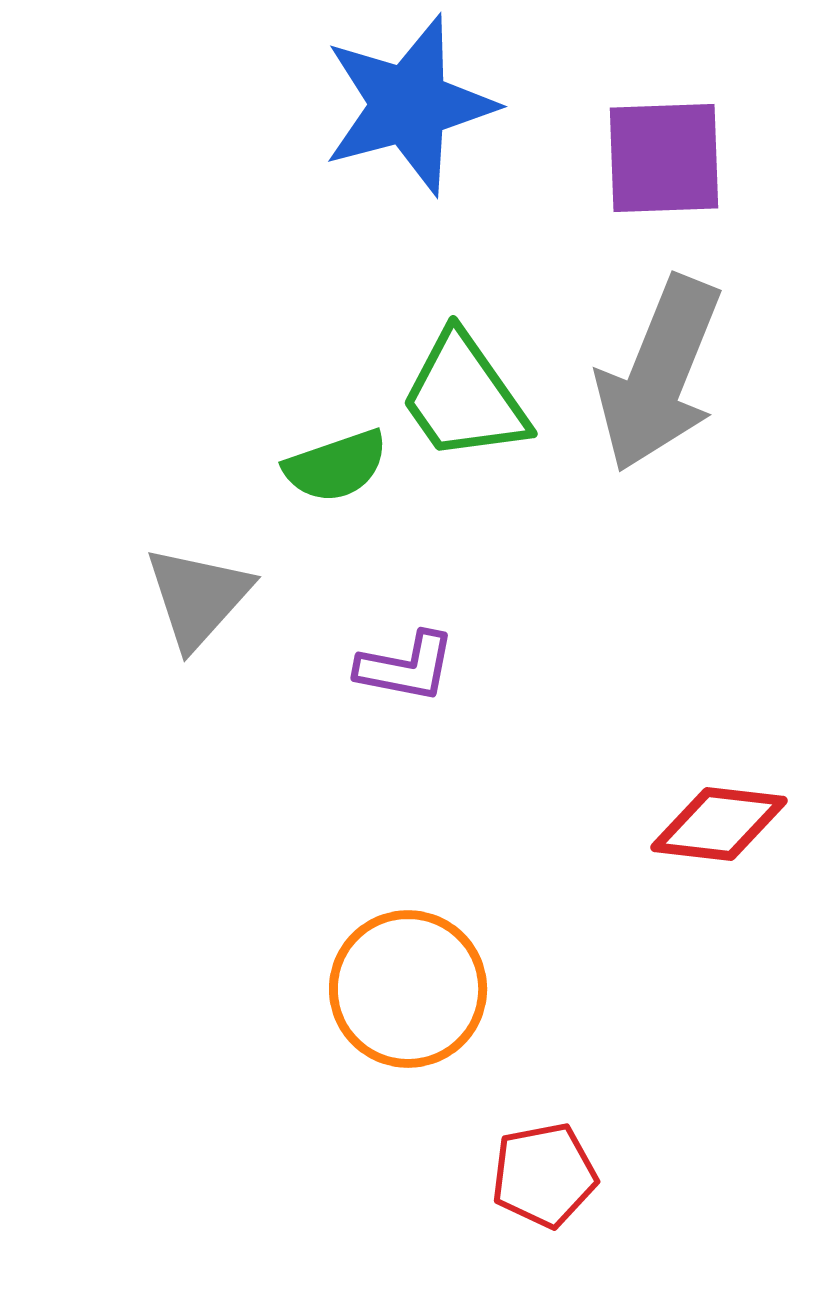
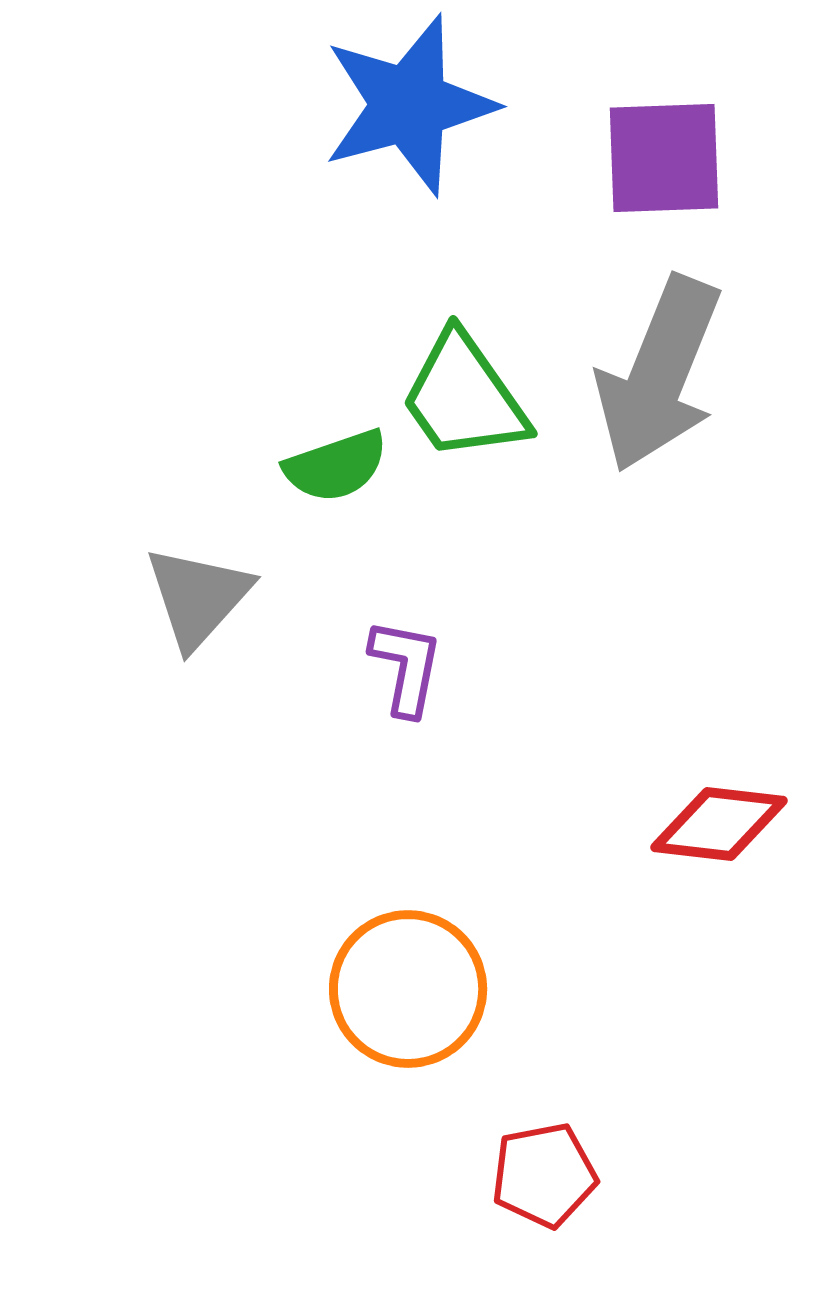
purple L-shape: rotated 90 degrees counterclockwise
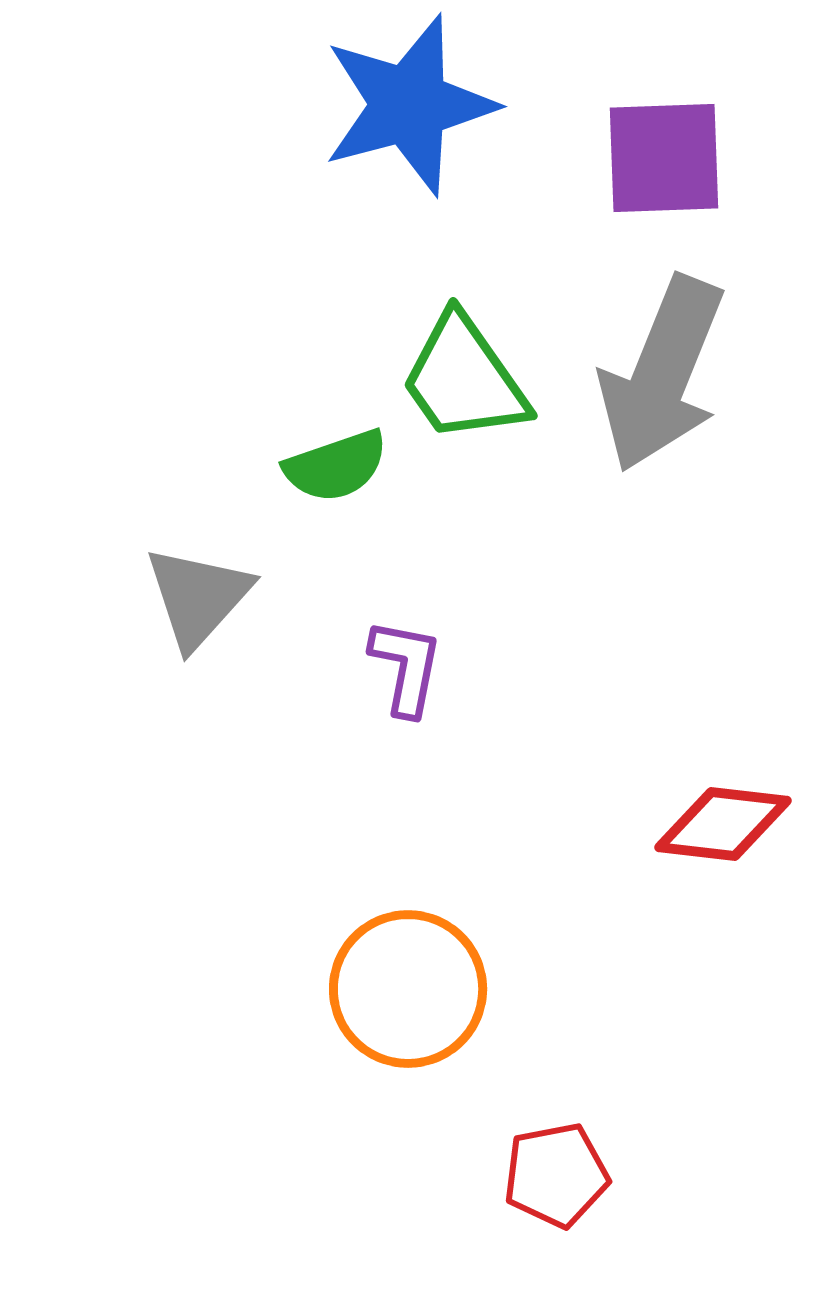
gray arrow: moved 3 px right
green trapezoid: moved 18 px up
red diamond: moved 4 px right
red pentagon: moved 12 px right
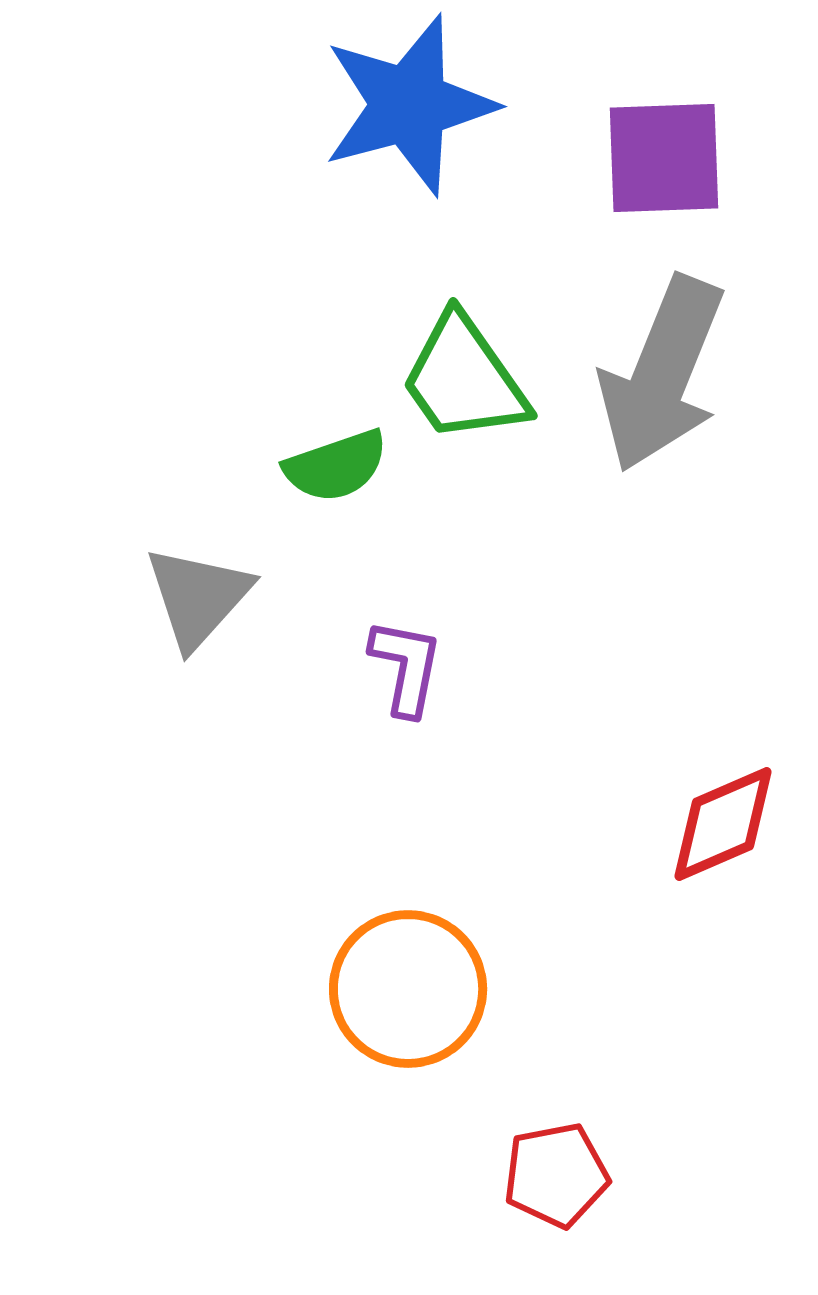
red diamond: rotated 30 degrees counterclockwise
